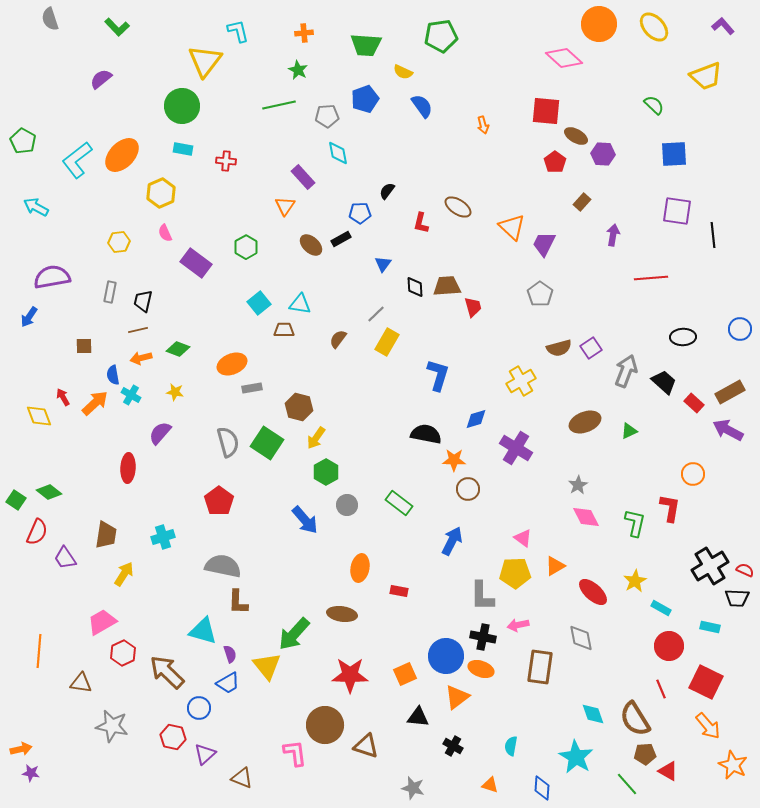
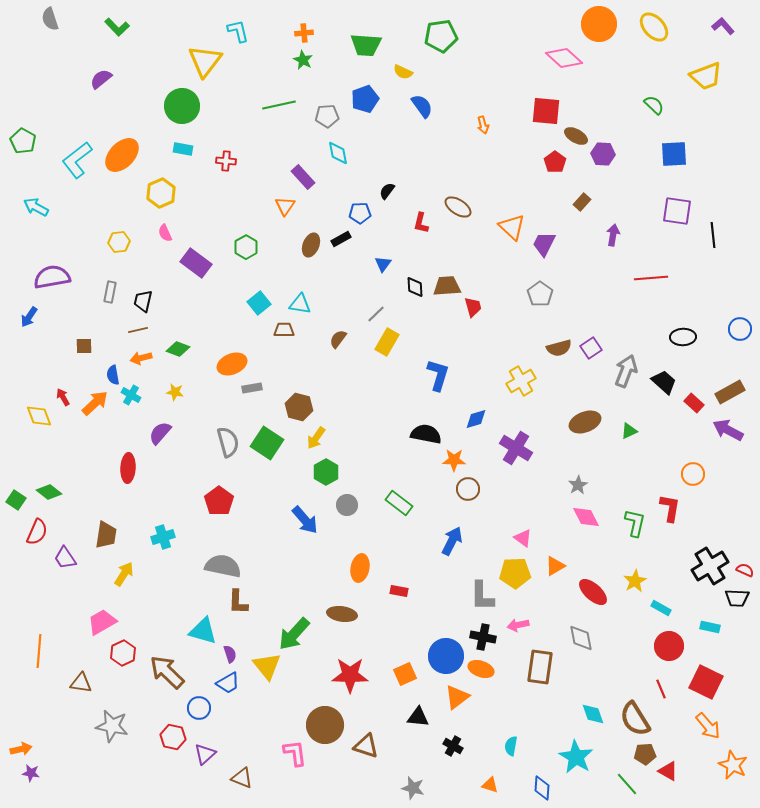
green star at (298, 70): moved 5 px right, 10 px up
brown ellipse at (311, 245): rotated 70 degrees clockwise
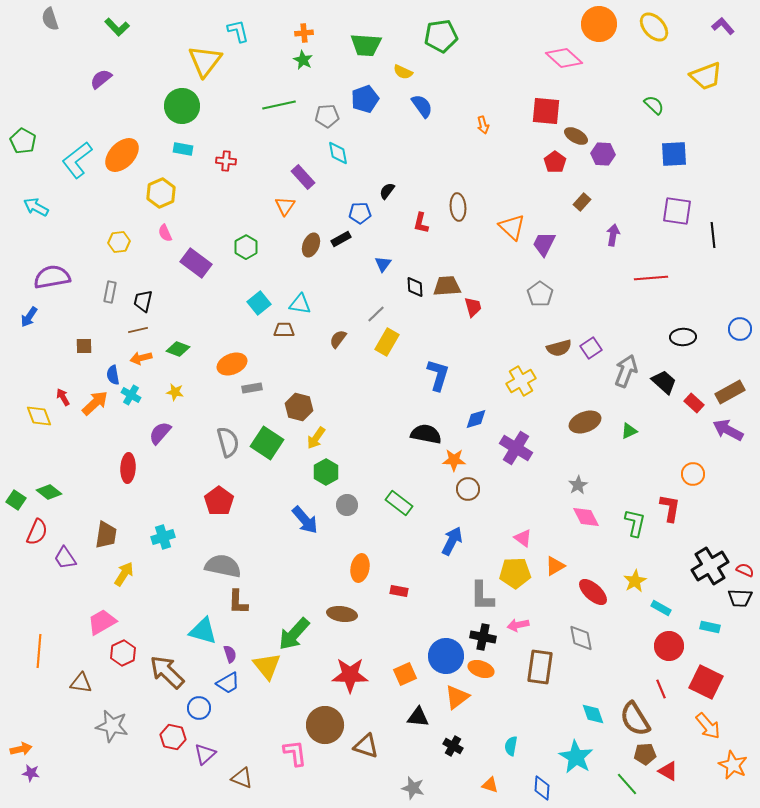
brown ellipse at (458, 207): rotated 52 degrees clockwise
black trapezoid at (737, 598): moved 3 px right
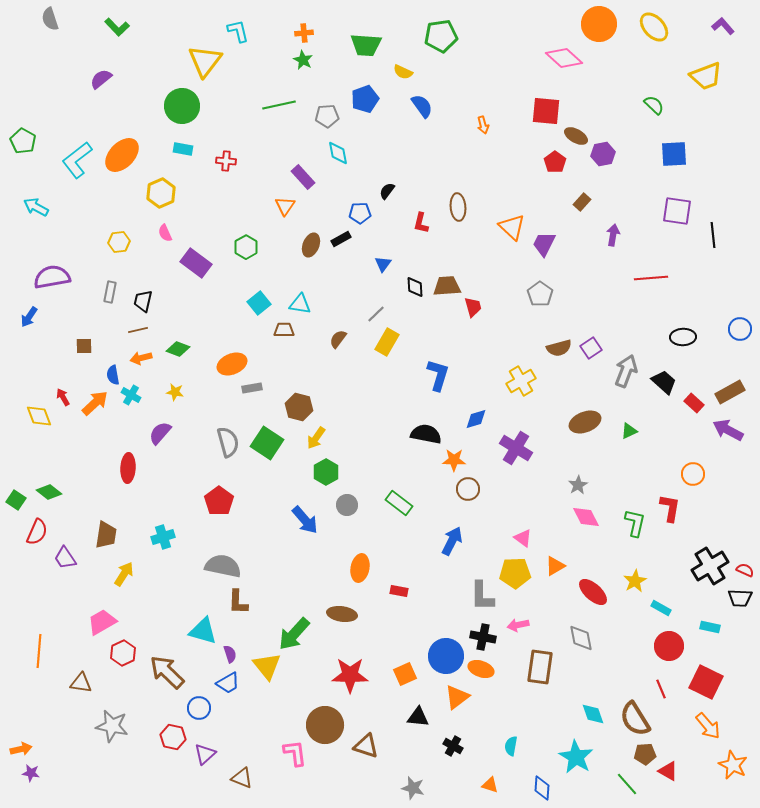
purple hexagon at (603, 154): rotated 15 degrees counterclockwise
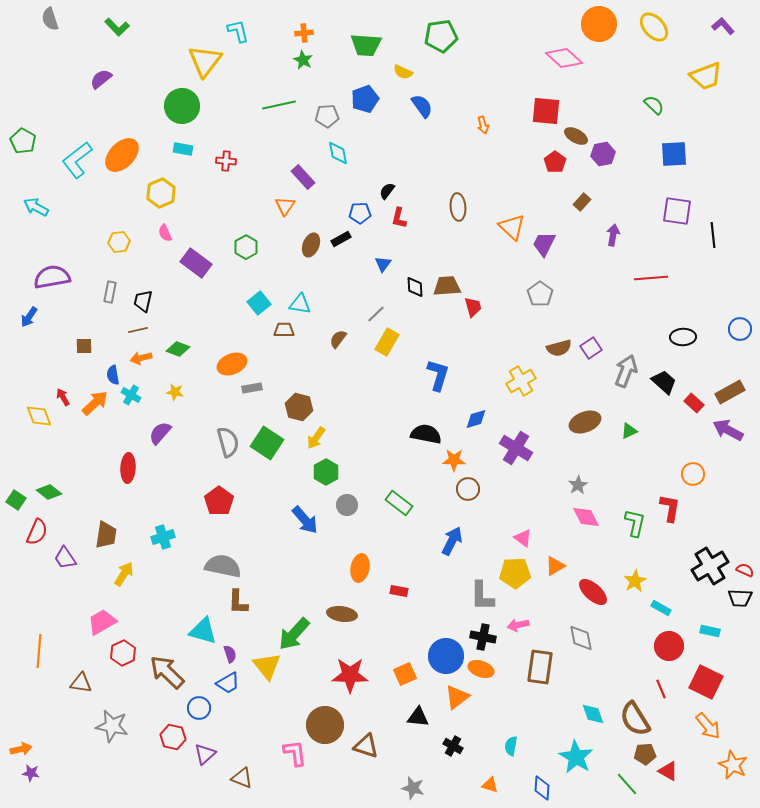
red L-shape at (421, 223): moved 22 px left, 5 px up
cyan rectangle at (710, 627): moved 4 px down
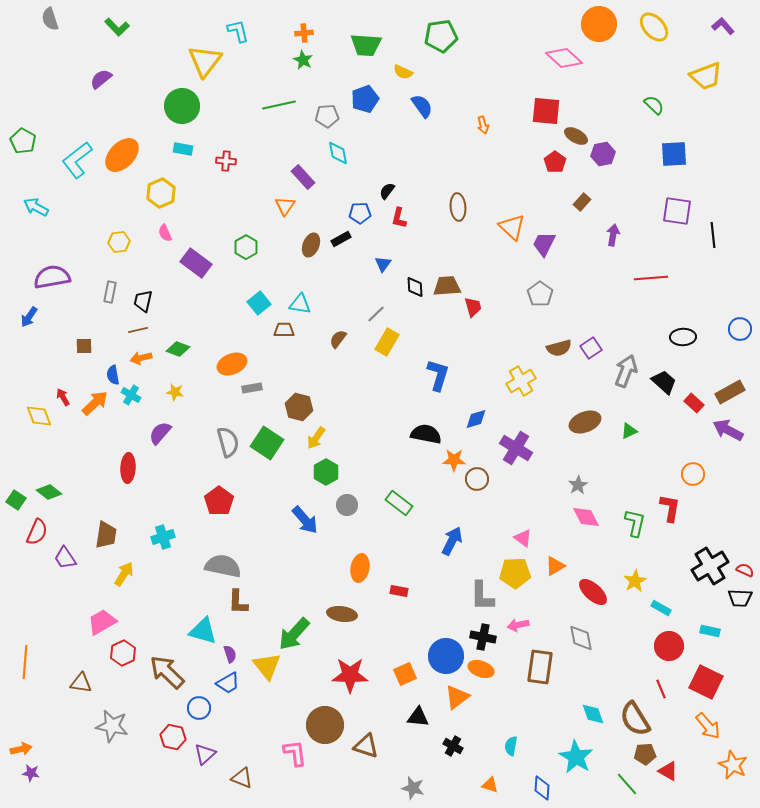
brown circle at (468, 489): moved 9 px right, 10 px up
orange line at (39, 651): moved 14 px left, 11 px down
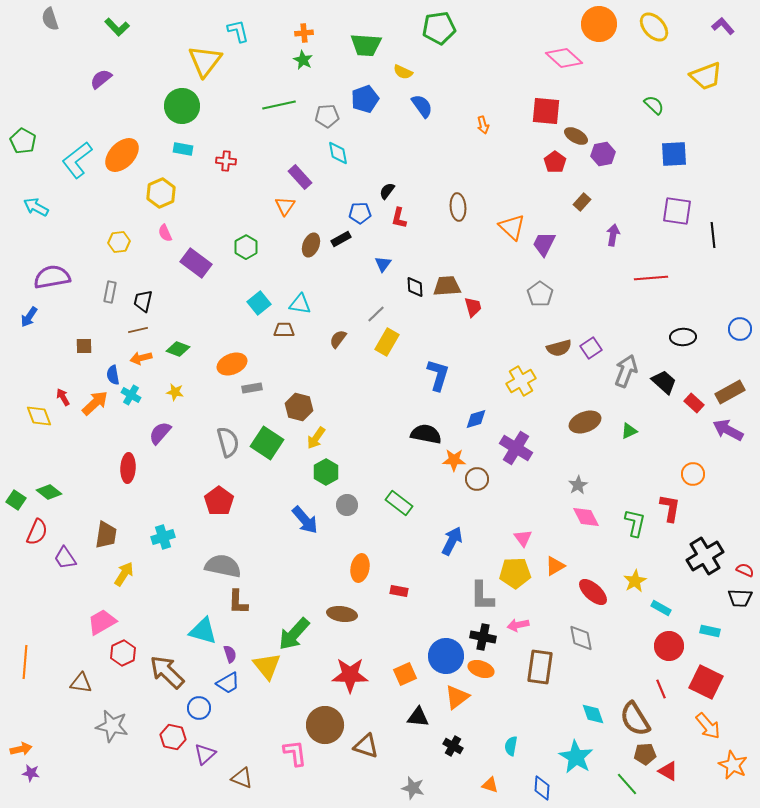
green pentagon at (441, 36): moved 2 px left, 8 px up
purple rectangle at (303, 177): moved 3 px left
pink triangle at (523, 538): rotated 18 degrees clockwise
black cross at (710, 566): moved 5 px left, 10 px up
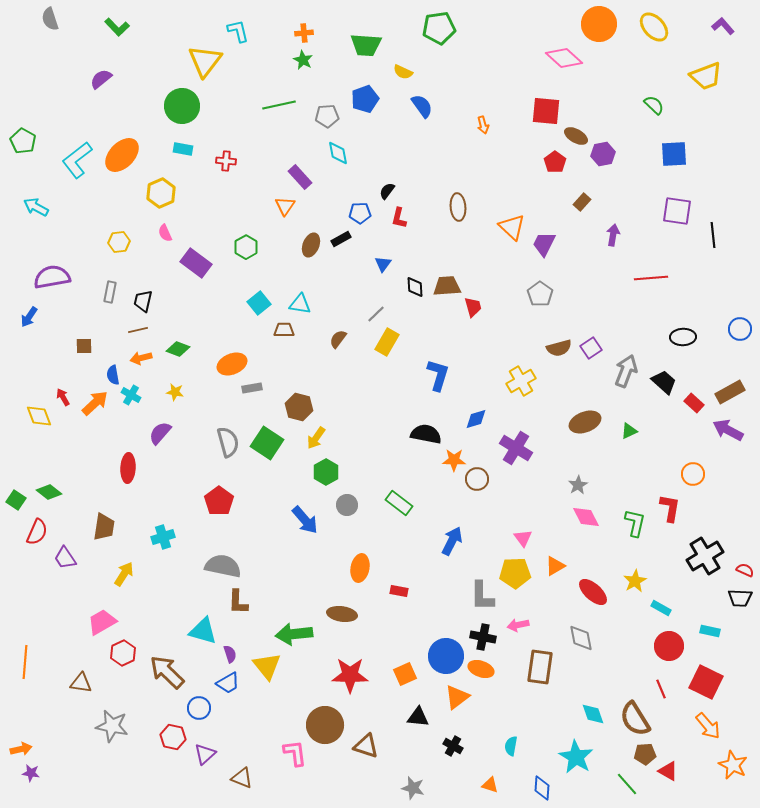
brown trapezoid at (106, 535): moved 2 px left, 8 px up
green arrow at (294, 634): rotated 42 degrees clockwise
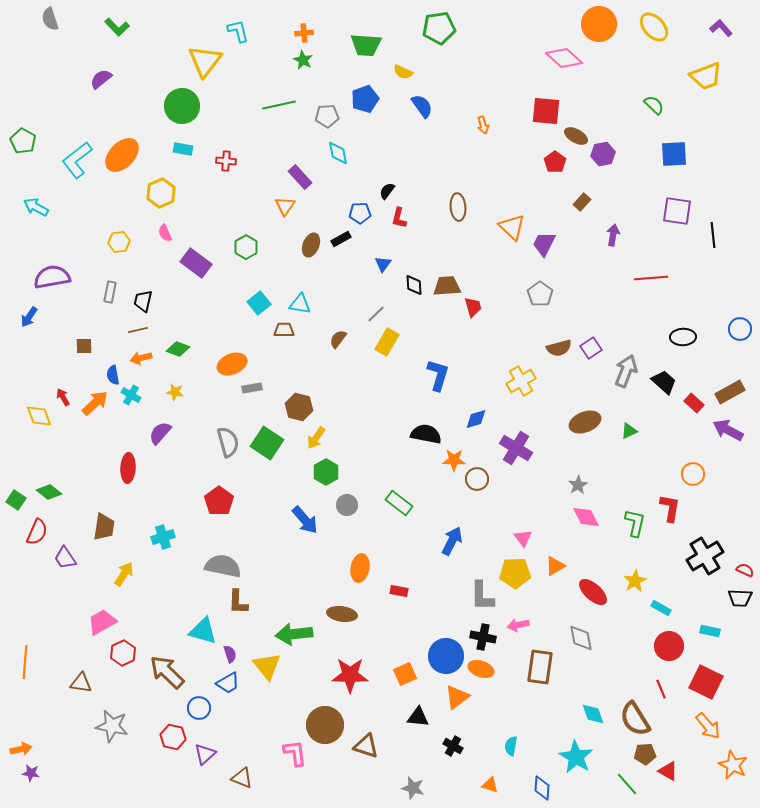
purple L-shape at (723, 26): moved 2 px left, 2 px down
black diamond at (415, 287): moved 1 px left, 2 px up
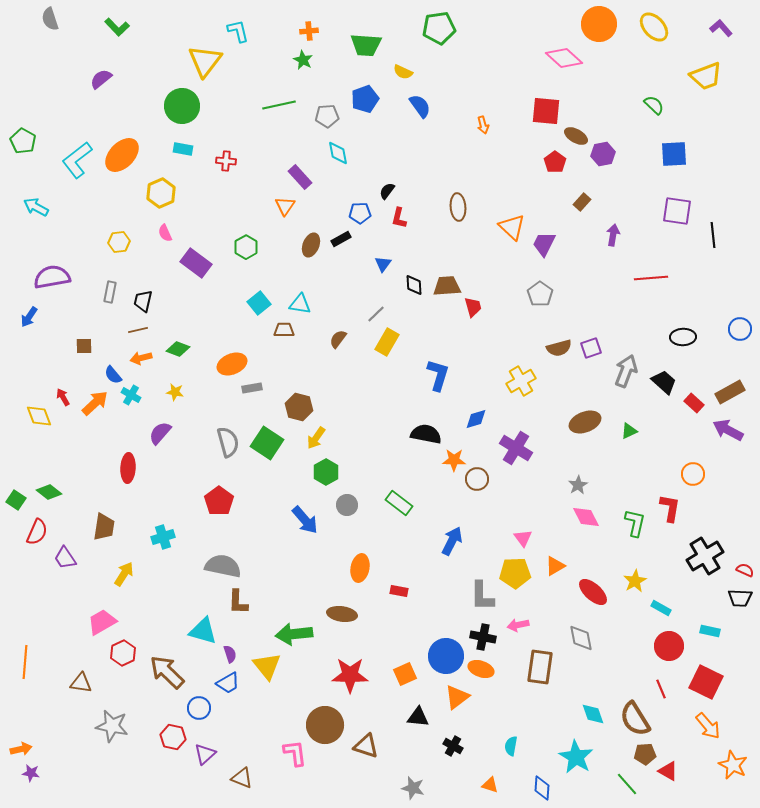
orange cross at (304, 33): moved 5 px right, 2 px up
blue semicircle at (422, 106): moved 2 px left
purple square at (591, 348): rotated 15 degrees clockwise
blue semicircle at (113, 375): rotated 30 degrees counterclockwise
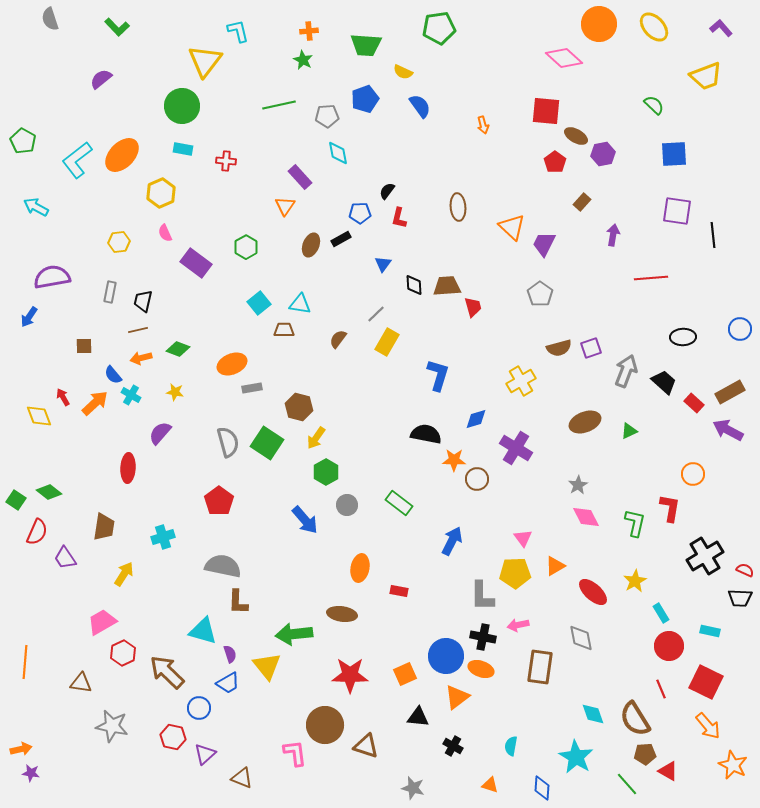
cyan rectangle at (661, 608): moved 5 px down; rotated 30 degrees clockwise
